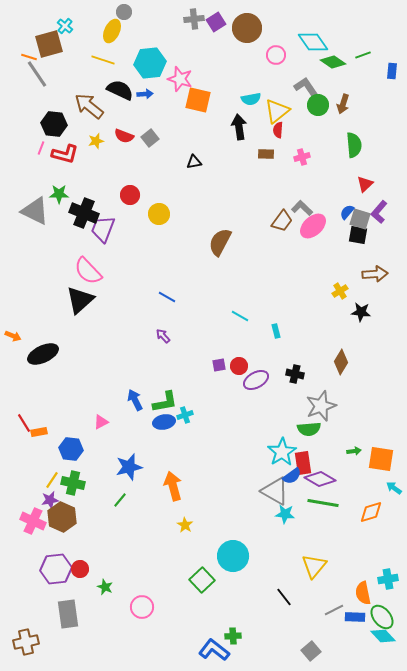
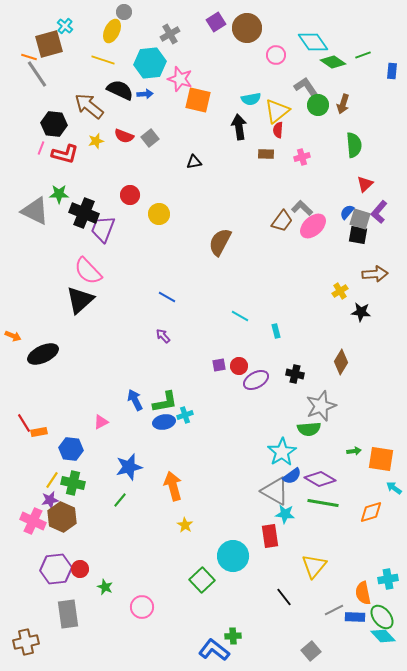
gray cross at (194, 19): moved 24 px left, 15 px down; rotated 24 degrees counterclockwise
red rectangle at (303, 463): moved 33 px left, 73 px down
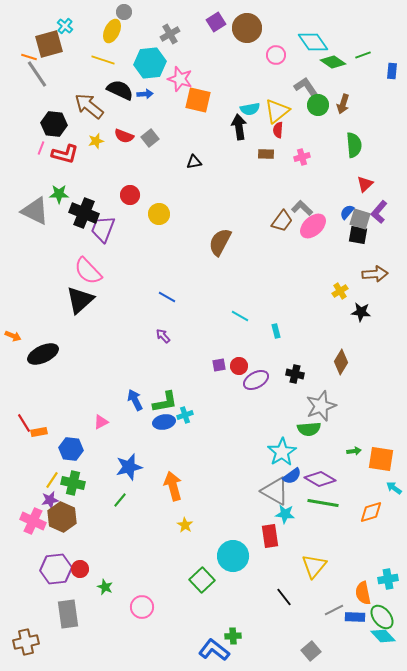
cyan semicircle at (251, 99): moved 1 px left, 10 px down
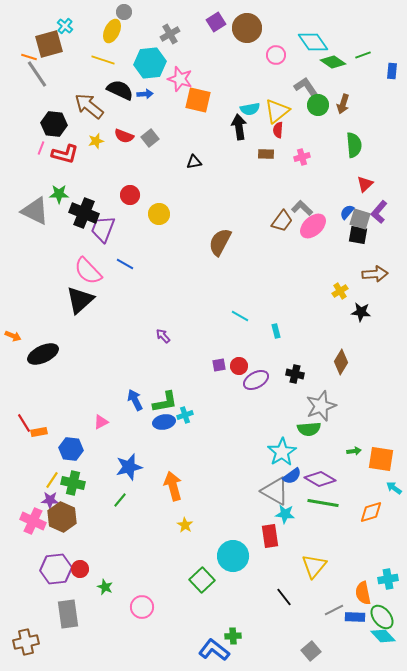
blue line at (167, 297): moved 42 px left, 33 px up
purple star at (50, 500): rotated 12 degrees clockwise
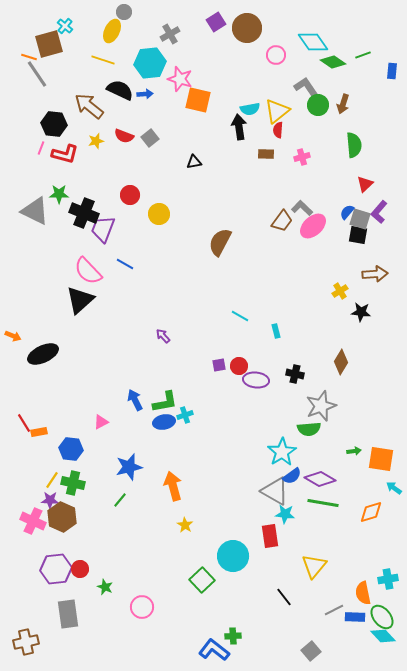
purple ellipse at (256, 380): rotated 35 degrees clockwise
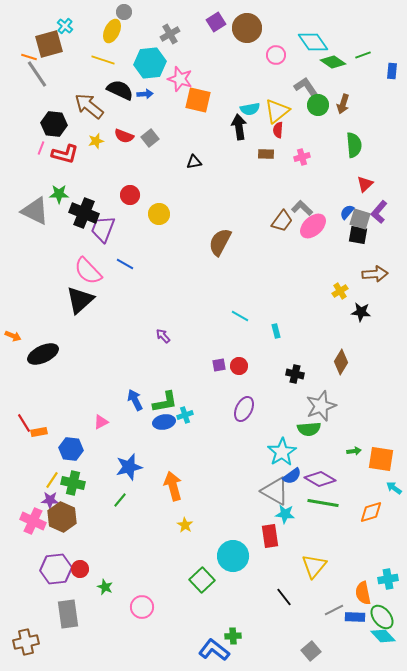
purple ellipse at (256, 380): moved 12 px left, 29 px down; rotated 70 degrees counterclockwise
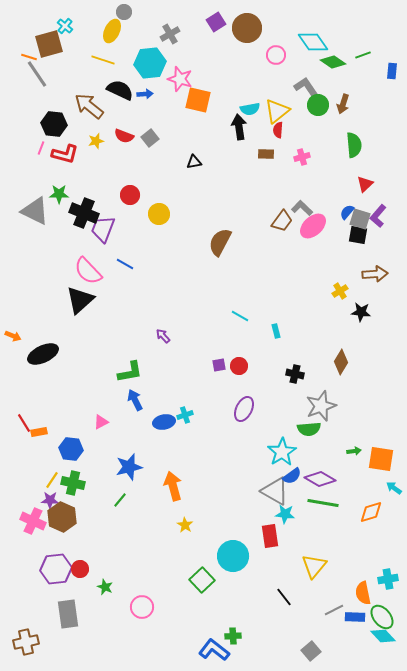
purple L-shape at (379, 212): moved 1 px left, 4 px down
green L-shape at (165, 402): moved 35 px left, 30 px up
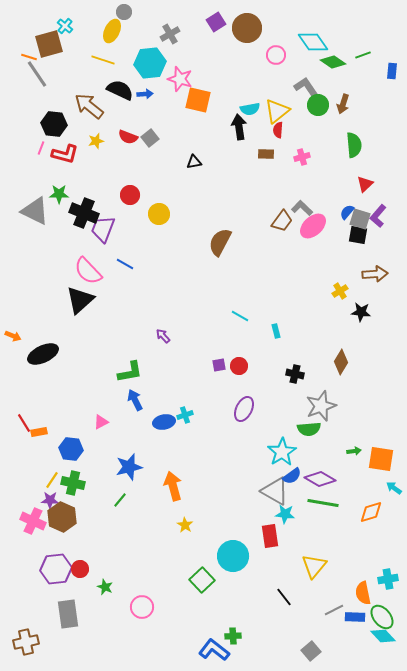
red semicircle at (124, 136): moved 4 px right, 1 px down
